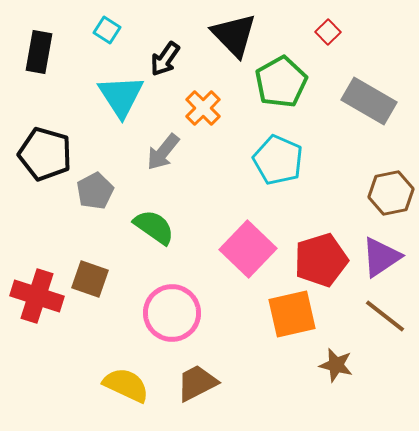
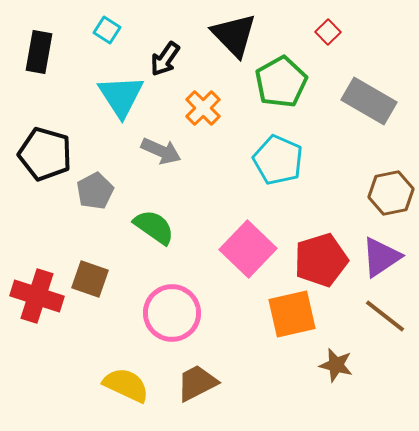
gray arrow: moved 2 px left, 1 px up; rotated 105 degrees counterclockwise
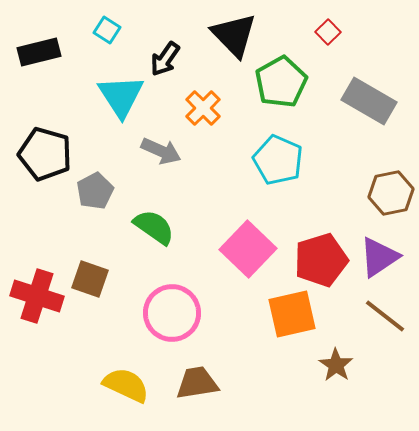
black rectangle: rotated 66 degrees clockwise
purple triangle: moved 2 px left
brown star: rotated 20 degrees clockwise
brown trapezoid: rotated 18 degrees clockwise
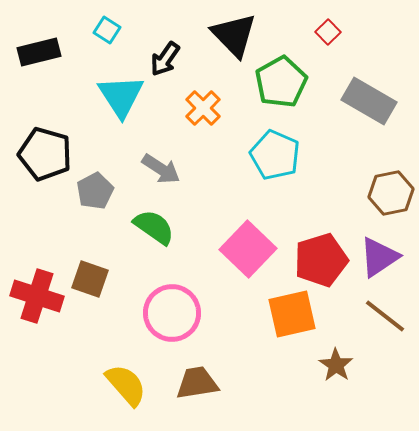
gray arrow: moved 18 px down; rotated 9 degrees clockwise
cyan pentagon: moved 3 px left, 5 px up
yellow semicircle: rotated 24 degrees clockwise
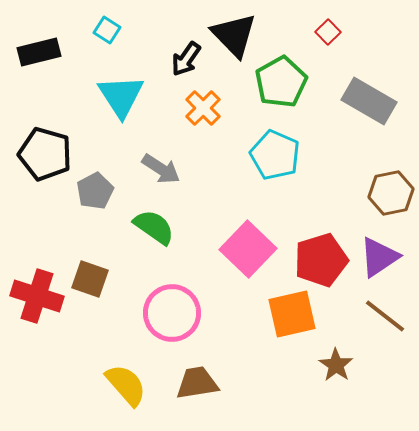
black arrow: moved 21 px right
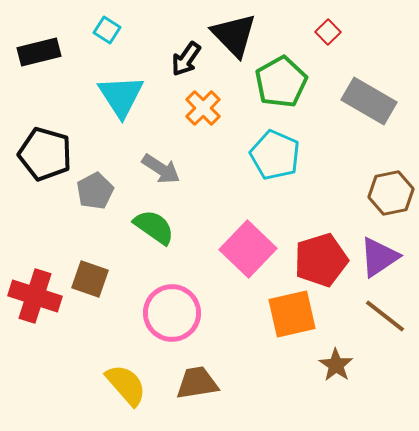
red cross: moved 2 px left
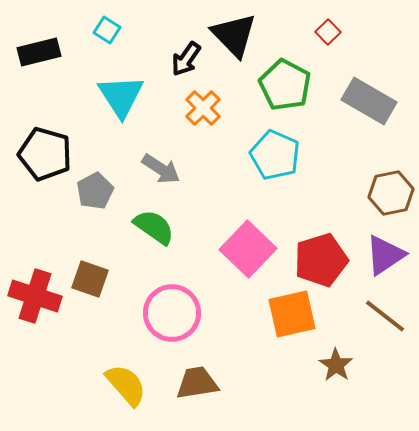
green pentagon: moved 4 px right, 3 px down; rotated 15 degrees counterclockwise
purple triangle: moved 6 px right, 2 px up
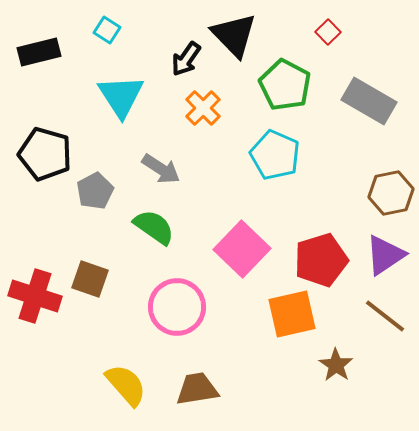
pink square: moved 6 px left
pink circle: moved 5 px right, 6 px up
brown trapezoid: moved 6 px down
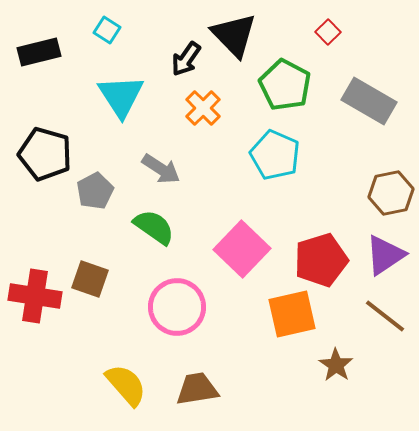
red cross: rotated 9 degrees counterclockwise
